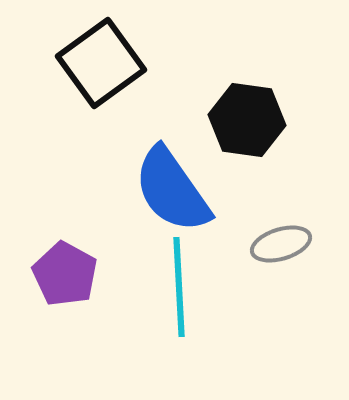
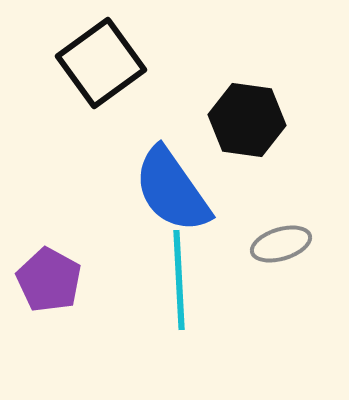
purple pentagon: moved 16 px left, 6 px down
cyan line: moved 7 px up
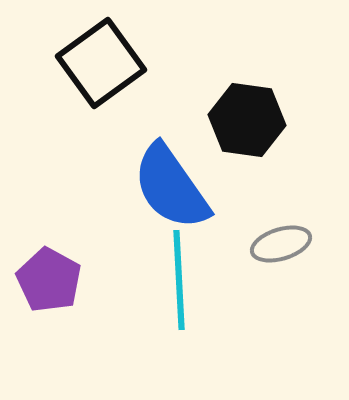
blue semicircle: moved 1 px left, 3 px up
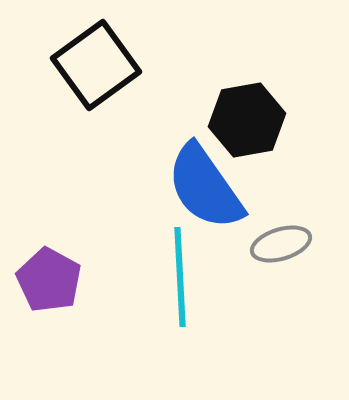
black square: moved 5 px left, 2 px down
black hexagon: rotated 18 degrees counterclockwise
blue semicircle: moved 34 px right
cyan line: moved 1 px right, 3 px up
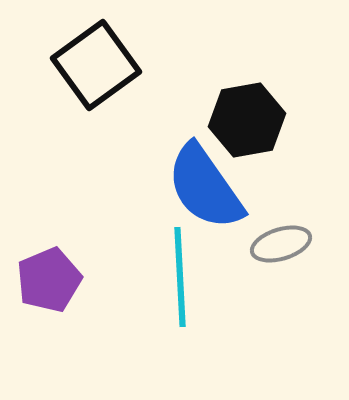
purple pentagon: rotated 20 degrees clockwise
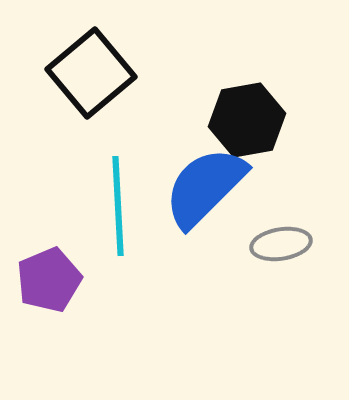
black square: moved 5 px left, 8 px down; rotated 4 degrees counterclockwise
blue semicircle: rotated 80 degrees clockwise
gray ellipse: rotated 8 degrees clockwise
cyan line: moved 62 px left, 71 px up
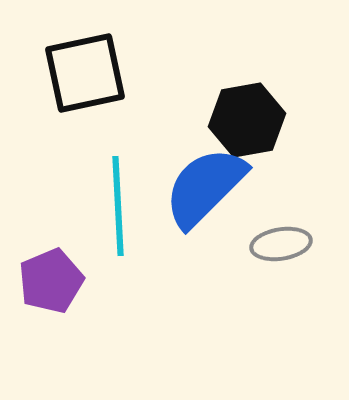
black square: moved 6 px left; rotated 28 degrees clockwise
purple pentagon: moved 2 px right, 1 px down
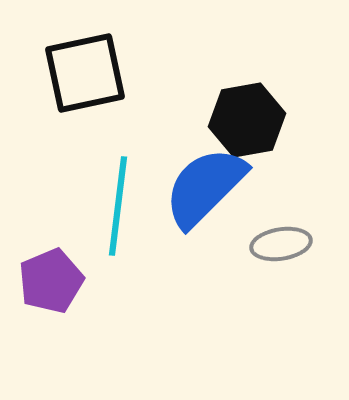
cyan line: rotated 10 degrees clockwise
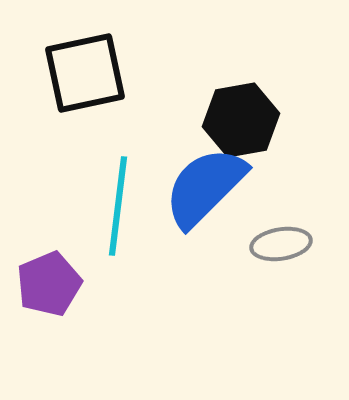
black hexagon: moved 6 px left
purple pentagon: moved 2 px left, 3 px down
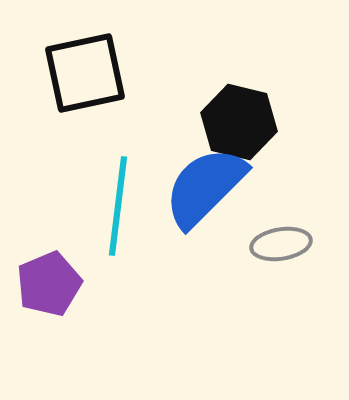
black hexagon: moved 2 px left, 2 px down; rotated 24 degrees clockwise
